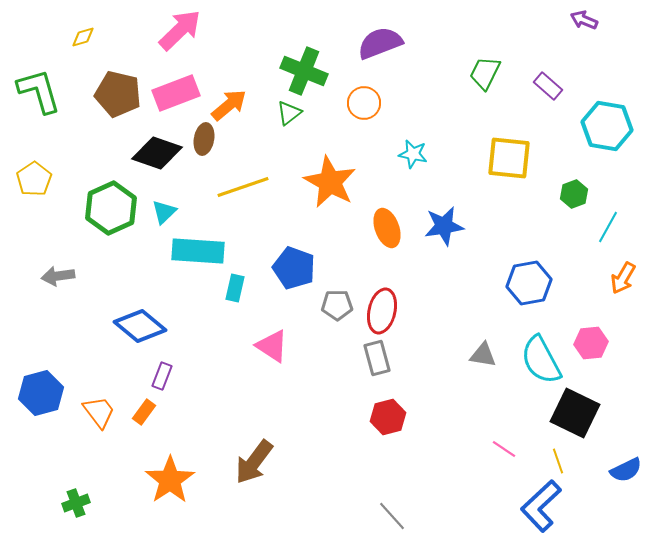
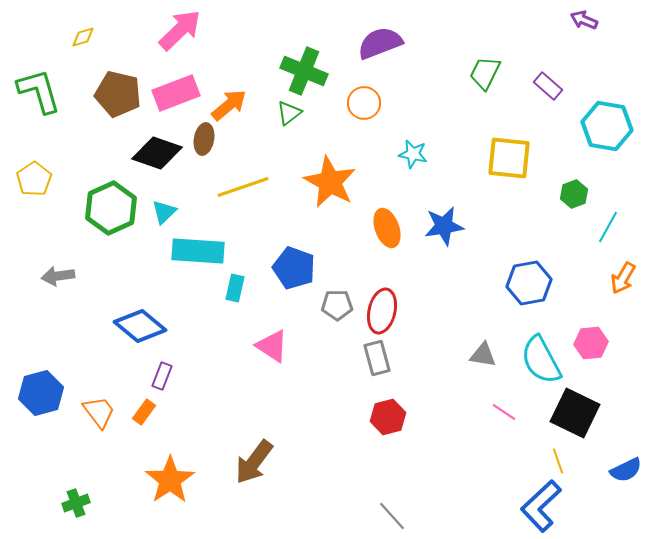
pink line at (504, 449): moved 37 px up
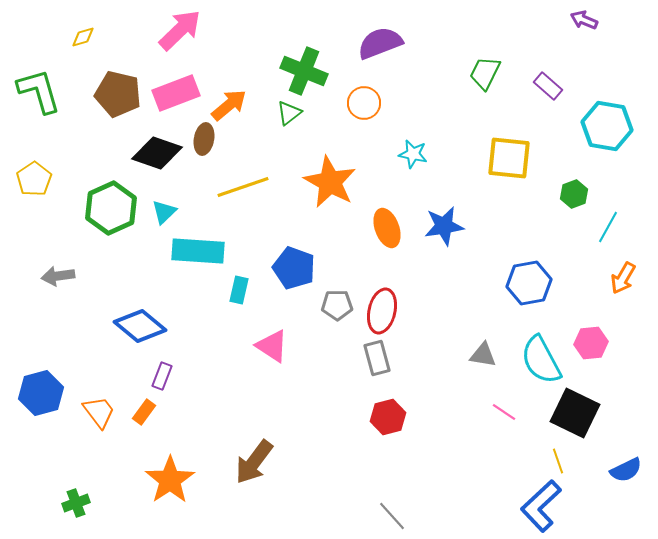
cyan rectangle at (235, 288): moved 4 px right, 2 px down
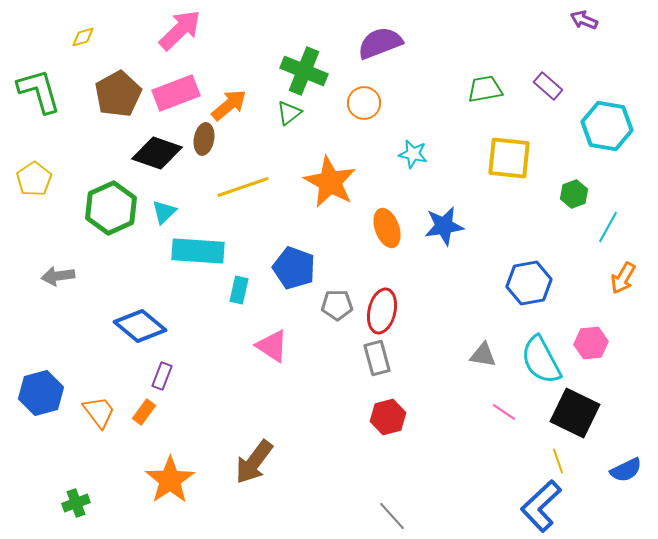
green trapezoid at (485, 73): moved 16 px down; rotated 54 degrees clockwise
brown pentagon at (118, 94): rotated 30 degrees clockwise
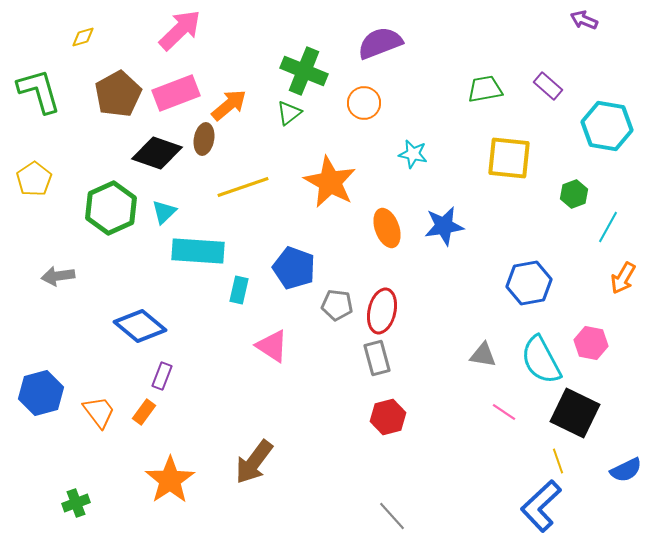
gray pentagon at (337, 305): rotated 8 degrees clockwise
pink hexagon at (591, 343): rotated 16 degrees clockwise
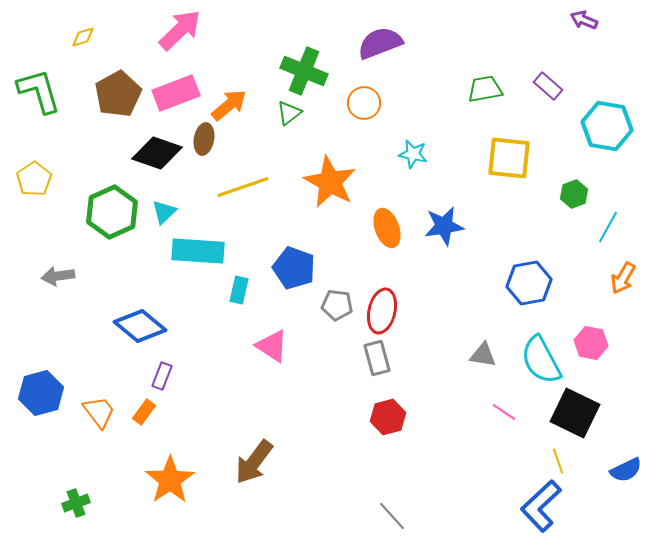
green hexagon at (111, 208): moved 1 px right, 4 px down
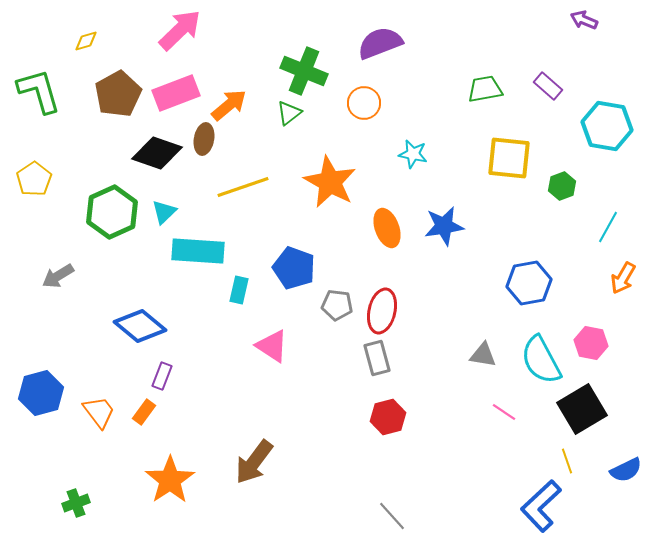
yellow diamond at (83, 37): moved 3 px right, 4 px down
green hexagon at (574, 194): moved 12 px left, 8 px up
gray arrow at (58, 276): rotated 24 degrees counterclockwise
black square at (575, 413): moved 7 px right, 4 px up; rotated 33 degrees clockwise
yellow line at (558, 461): moved 9 px right
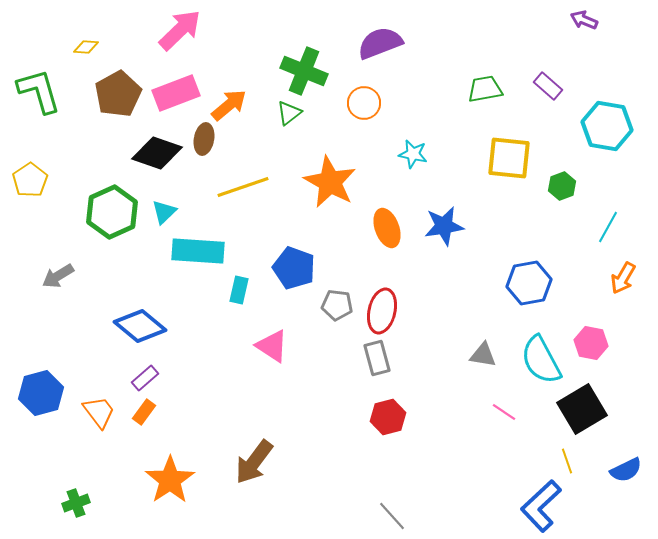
yellow diamond at (86, 41): moved 6 px down; rotated 20 degrees clockwise
yellow pentagon at (34, 179): moved 4 px left, 1 px down
purple rectangle at (162, 376): moved 17 px left, 2 px down; rotated 28 degrees clockwise
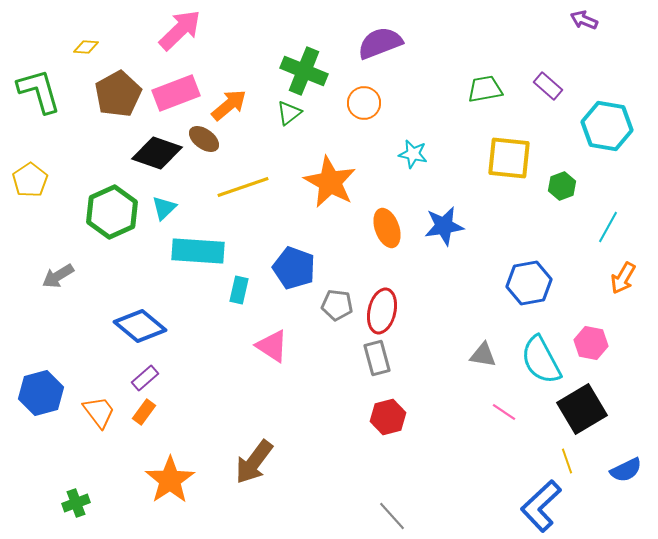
brown ellipse at (204, 139): rotated 64 degrees counterclockwise
cyan triangle at (164, 212): moved 4 px up
